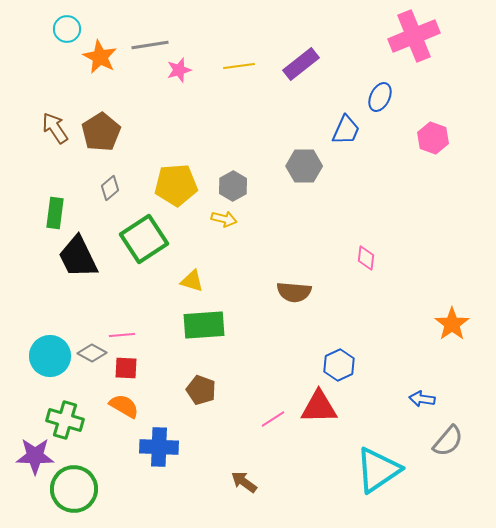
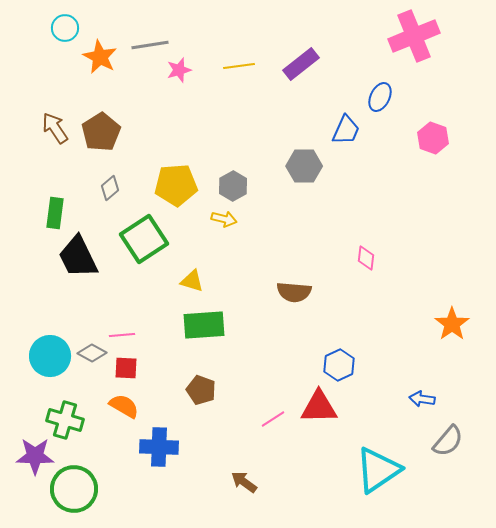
cyan circle at (67, 29): moved 2 px left, 1 px up
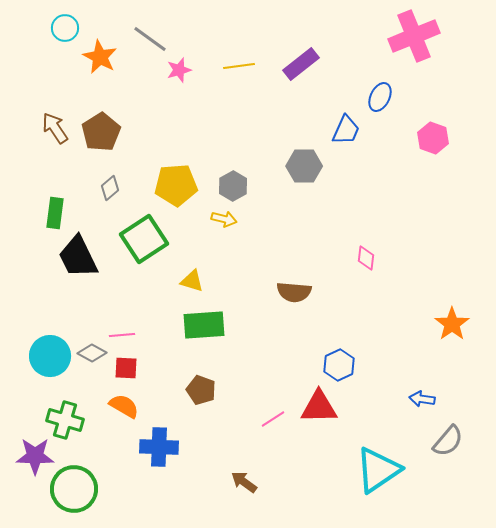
gray line at (150, 45): moved 6 px up; rotated 45 degrees clockwise
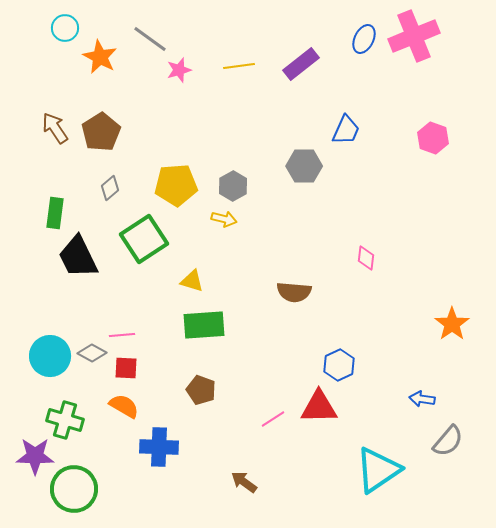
blue ellipse at (380, 97): moved 16 px left, 58 px up
